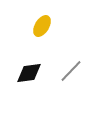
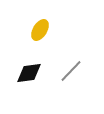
yellow ellipse: moved 2 px left, 4 px down
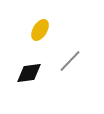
gray line: moved 1 px left, 10 px up
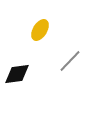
black diamond: moved 12 px left, 1 px down
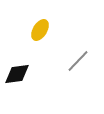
gray line: moved 8 px right
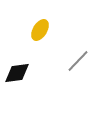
black diamond: moved 1 px up
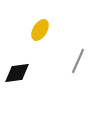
gray line: rotated 20 degrees counterclockwise
